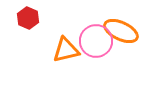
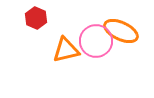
red hexagon: moved 8 px right
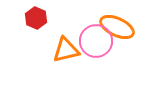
orange ellipse: moved 4 px left, 4 px up
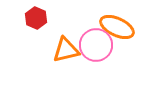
pink circle: moved 4 px down
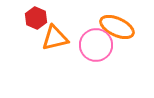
orange triangle: moved 11 px left, 12 px up
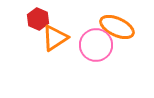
red hexagon: moved 2 px right, 1 px down
orange triangle: rotated 20 degrees counterclockwise
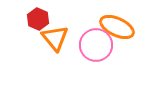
orange triangle: rotated 36 degrees counterclockwise
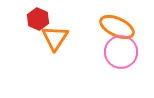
orange triangle: rotated 12 degrees clockwise
pink circle: moved 25 px right, 7 px down
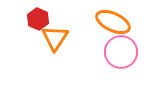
orange ellipse: moved 4 px left, 5 px up
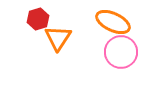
red hexagon: rotated 20 degrees clockwise
orange triangle: moved 3 px right
